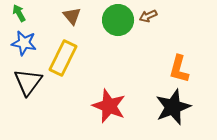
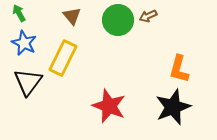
blue star: rotated 15 degrees clockwise
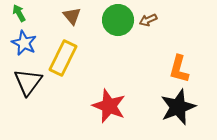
brown arrow: moved 4 px down
black star: moved 5 px right
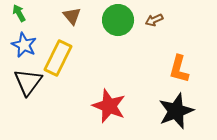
brown arrow: moved 6 px right
blue star: moved 2 px down
yellow rectangle: moved 5 px left
black star: moved 2 px left, 4 px down
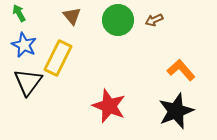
orange L-shape: moved 2 px right, 1 px down; rotated 124 degrees clockwise
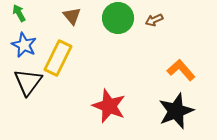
green circle: moved 2 px up
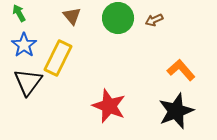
blue star: rotated 10 degrees clockwise
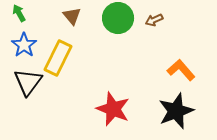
red star: moved 4 px right, 3 px down
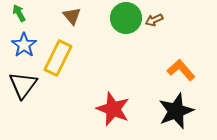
green circle: moved 8 px right
black triangle: moved 5 px left, 3 px down
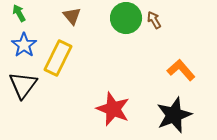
brown arrow: rotated 84 degrees clockwise
black star: moved 2 px left, 4 px down
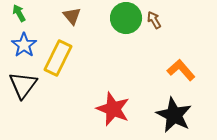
black star: rotated 24 degrees counterclockwise
